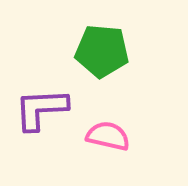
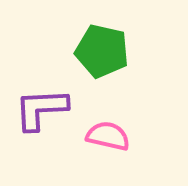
green pentagon: rotated 8 degrees clockwise
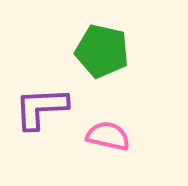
purple L-shape: moved 1 px up
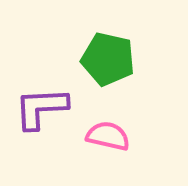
green pentagon: moved 6 px right, 8 px down
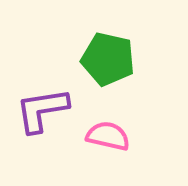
purple L-shape: moved 1 px right, 2 px down; rotated 6 degrees counterclockwise
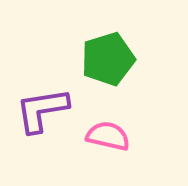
green pentagon: rotated 30 degrees counterclockwise
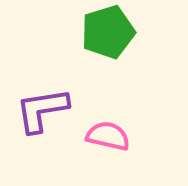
green pentagon: moved 27 px up
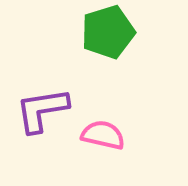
pink semicircle: moved 5 px left, 1 px up
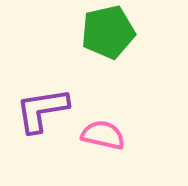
green pentagon: rotated 4 degrees clockwise
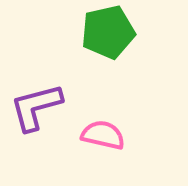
purple L-shape: moved 6 px left, 3 px up; rotated 6 degrees counterclockwise
